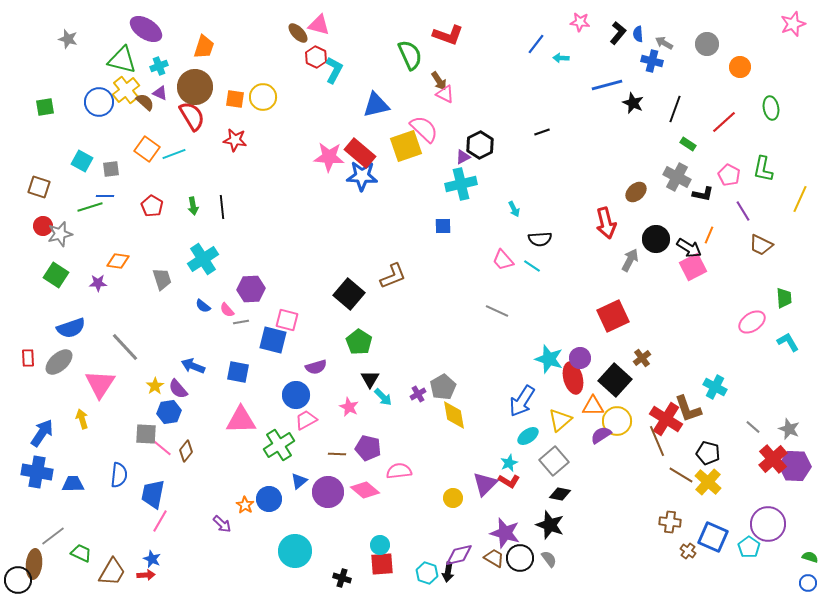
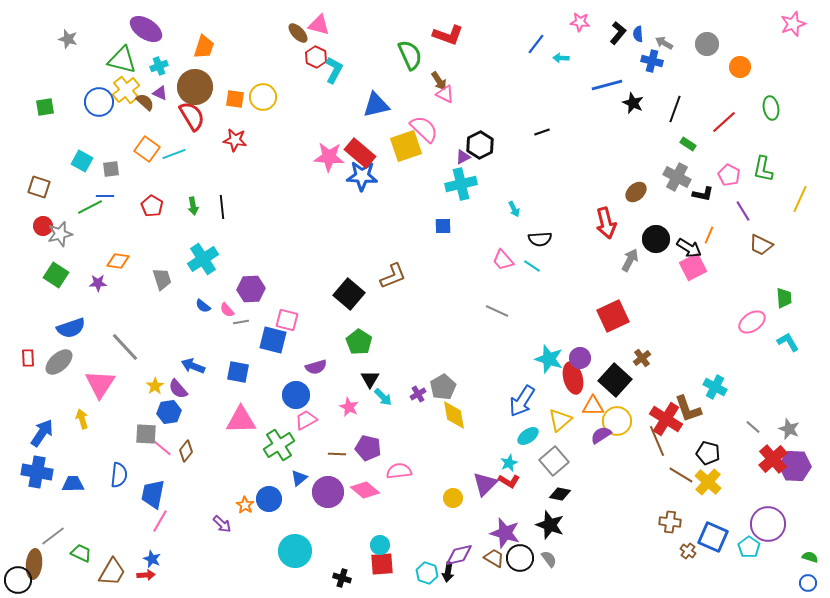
green line at (90, 207): rotated 10 degrees counterclockwise
blue triangle at (299, 481): moved 3 px up
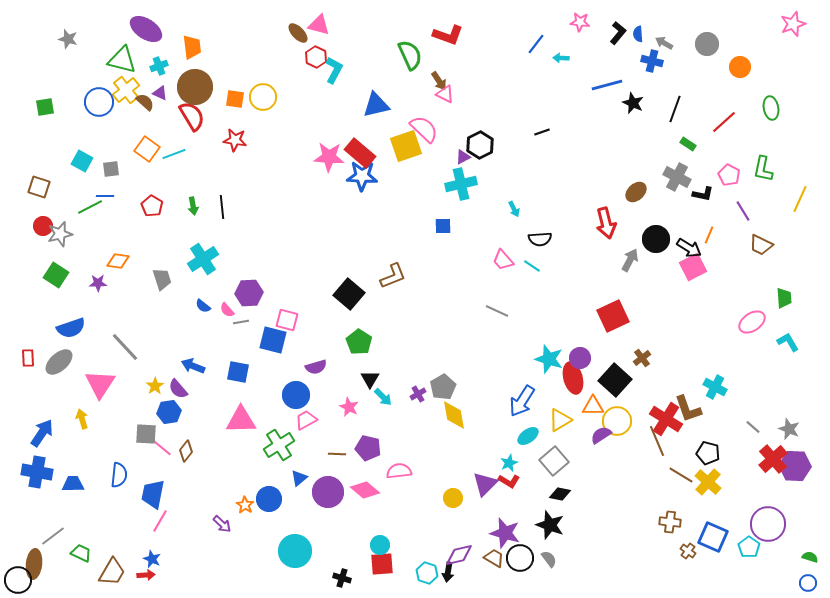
orange trapezoid at (204, 47): moved 12 px left; rotated 25 degrees counterclockwise
purple hexagon at (251, 289): moved 2 px left, 4 px down
yellow triangle at (560, 420): rotated 10 degrees clockwise
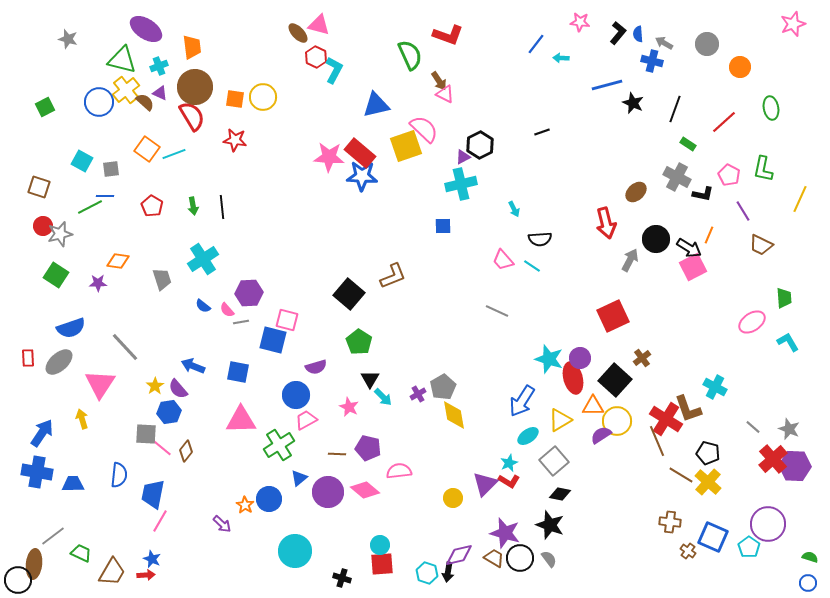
green square at (45, 107): rotated 18 degrees counterclockwise
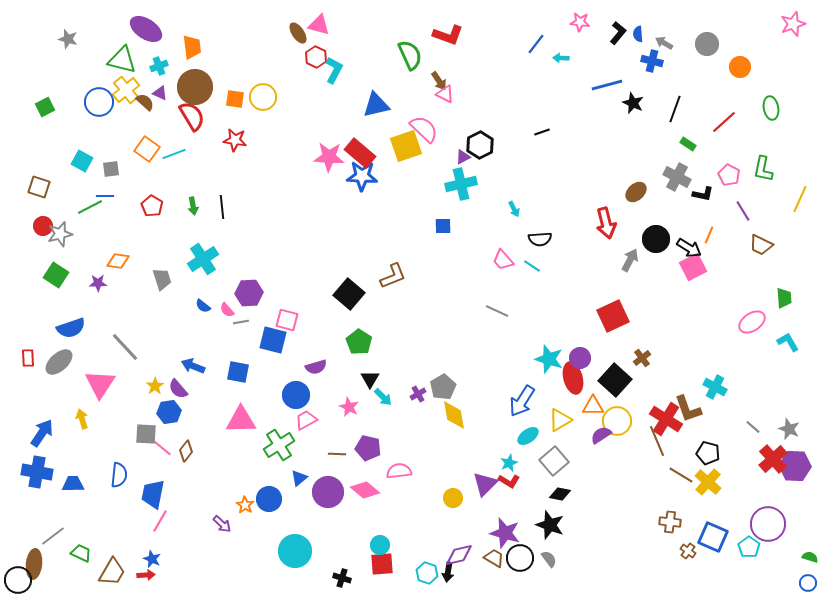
brown ellipse at (298, 33): rotated 10 degrees clockwise
